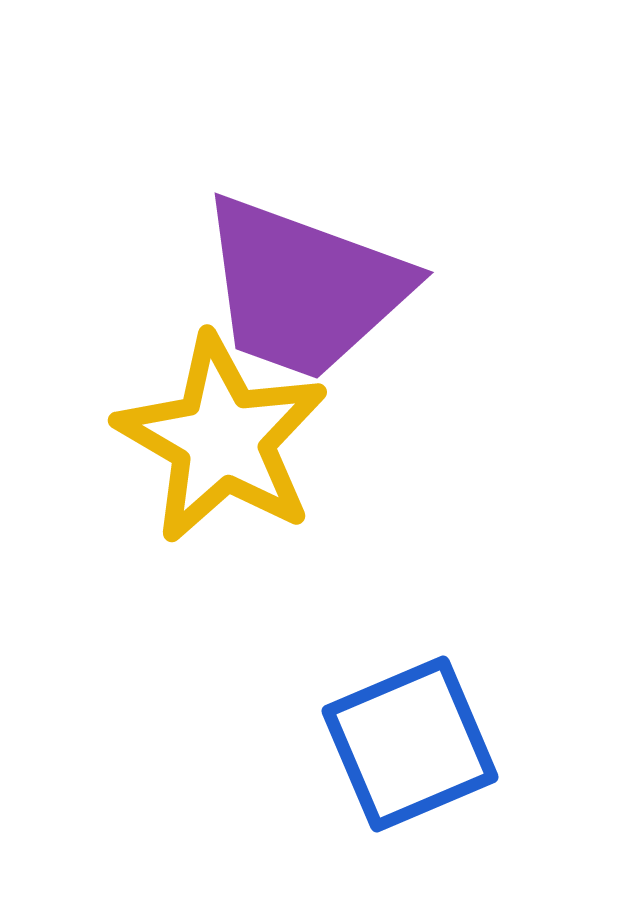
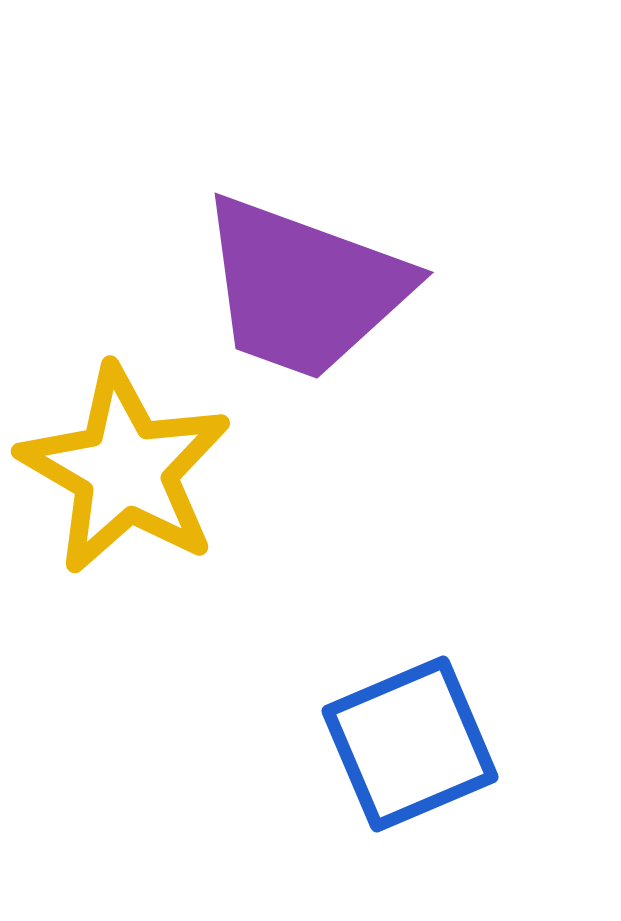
yellow star: moved 97 px left, 31 px down
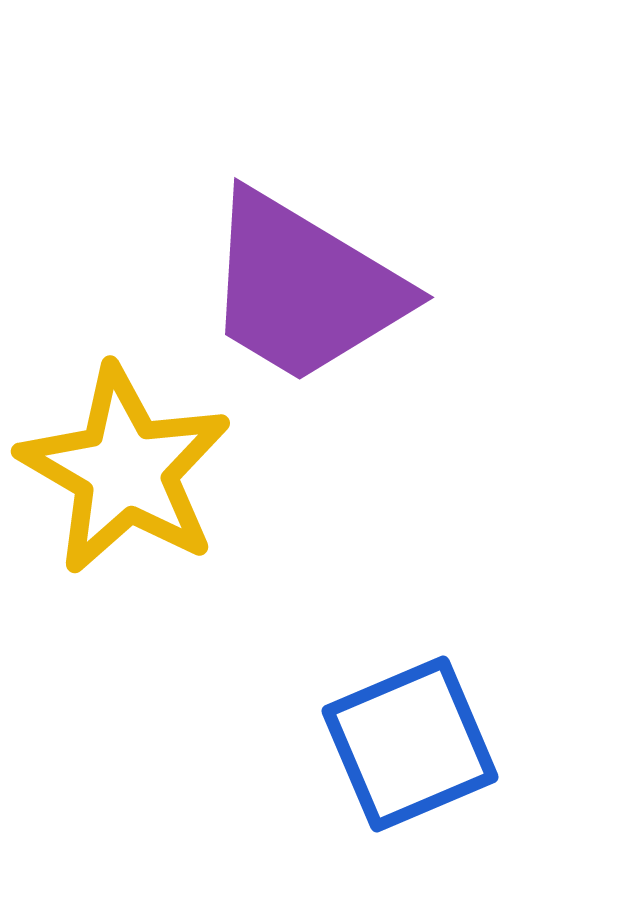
purple trapezoid: rotated 11 degrees clockwise
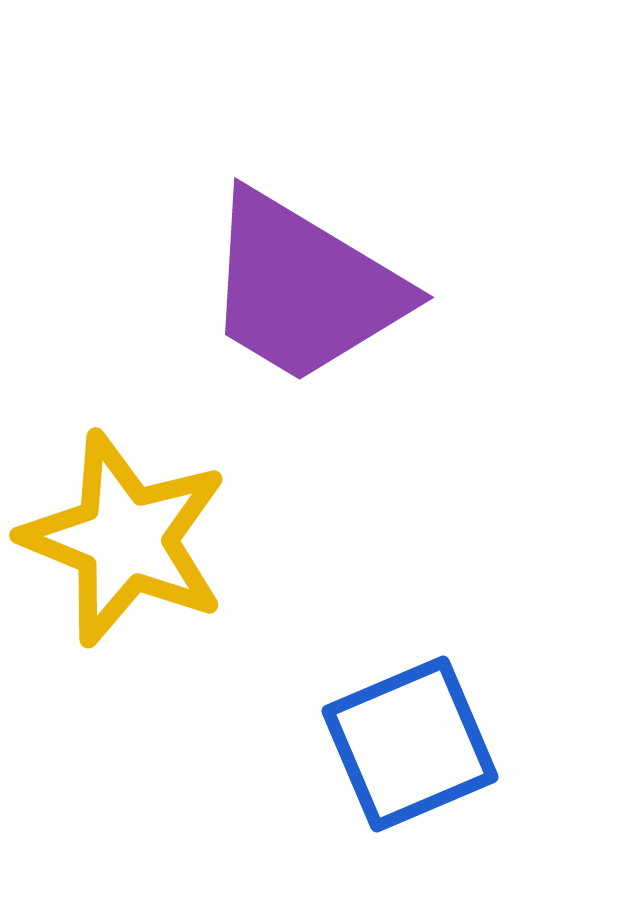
yellow star: moved 69 px down; rotated 8 degrees counterclockwise
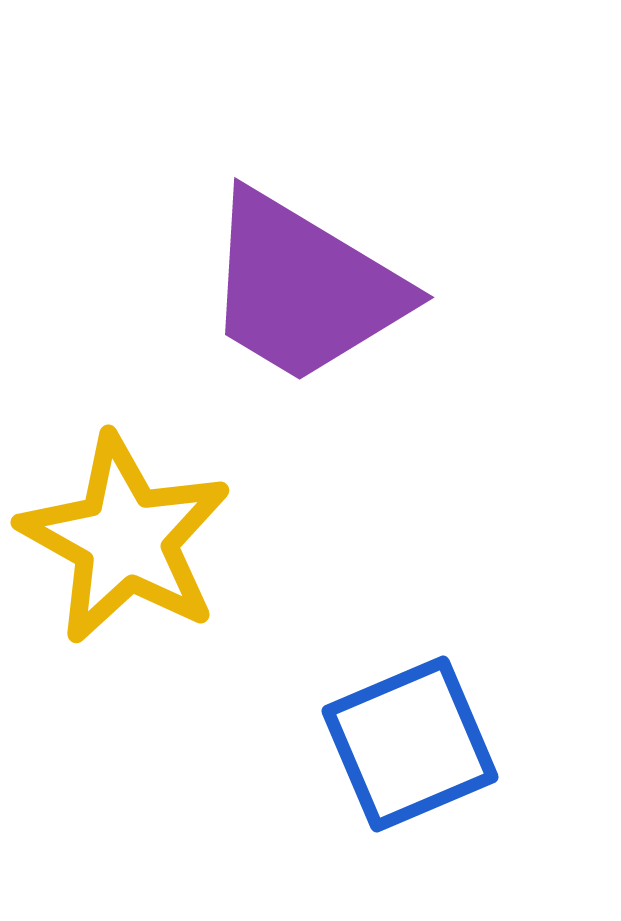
yellow star: rotated 7 degrees clockwise
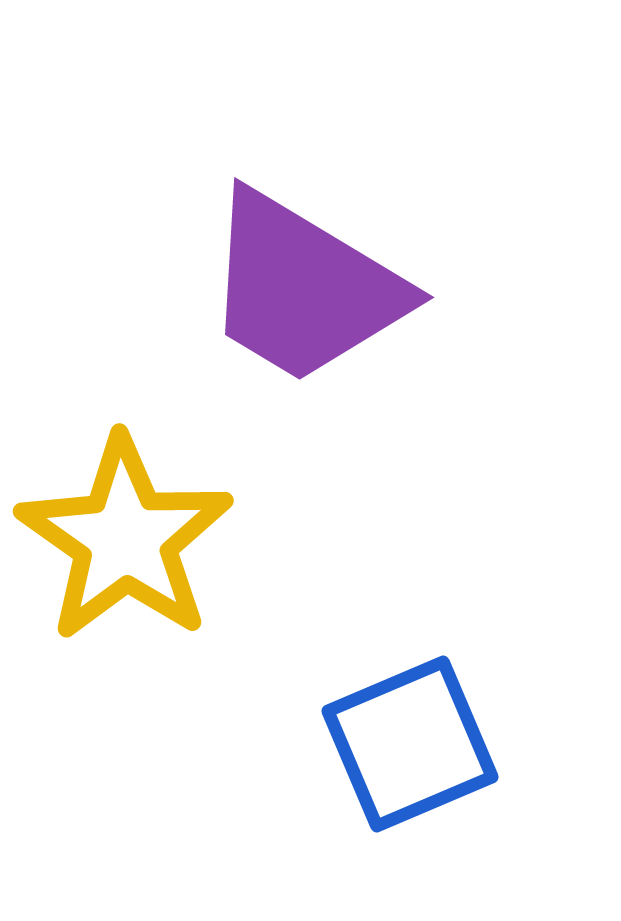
yellow star: rotated 6 degrees clockwise
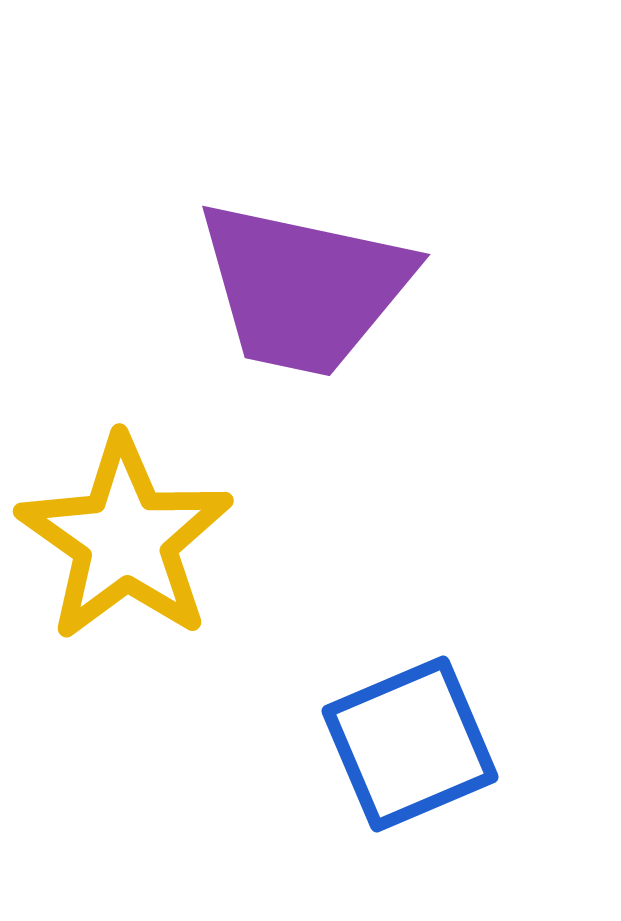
purple trapezoid: rotated 19 degrees counterclockwise
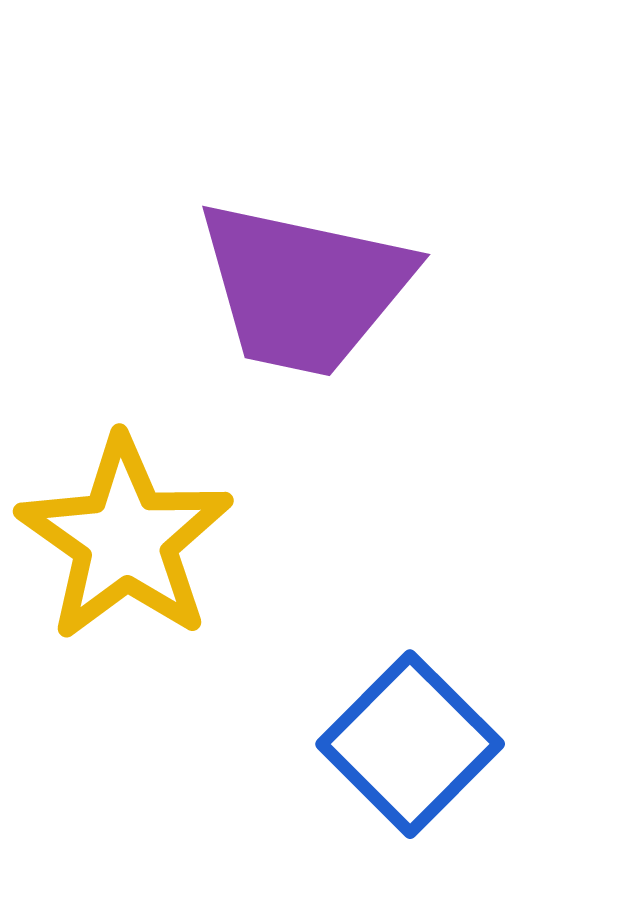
blue square: rotated 22 degrees counterclockwise
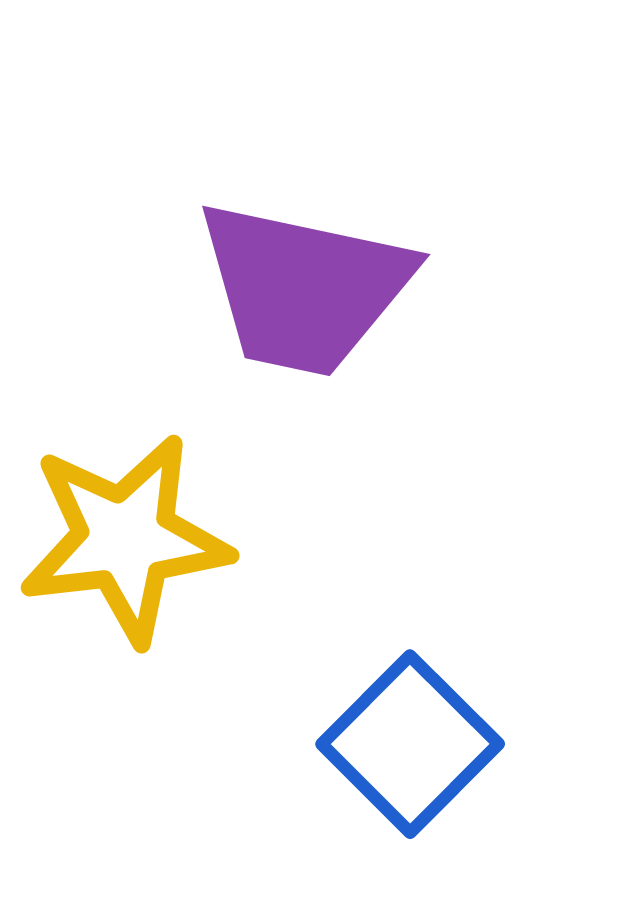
yellow star: rotated 30 degrees clockwise
